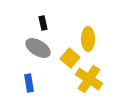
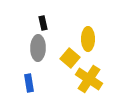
gray ellipse: rotated 60 degrees clockwise
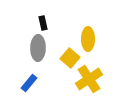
yellow cross: rotated 24 degrees clockwise
blue rectangle: rotated 48 degrees clockwise
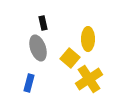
gray ellipse: rotated 20 degrees counterclockwise
blue rectangle: rotated 24 degrees counterclockwise
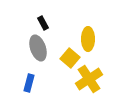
black rectangle: rotated 16 degrees counterclockwise
